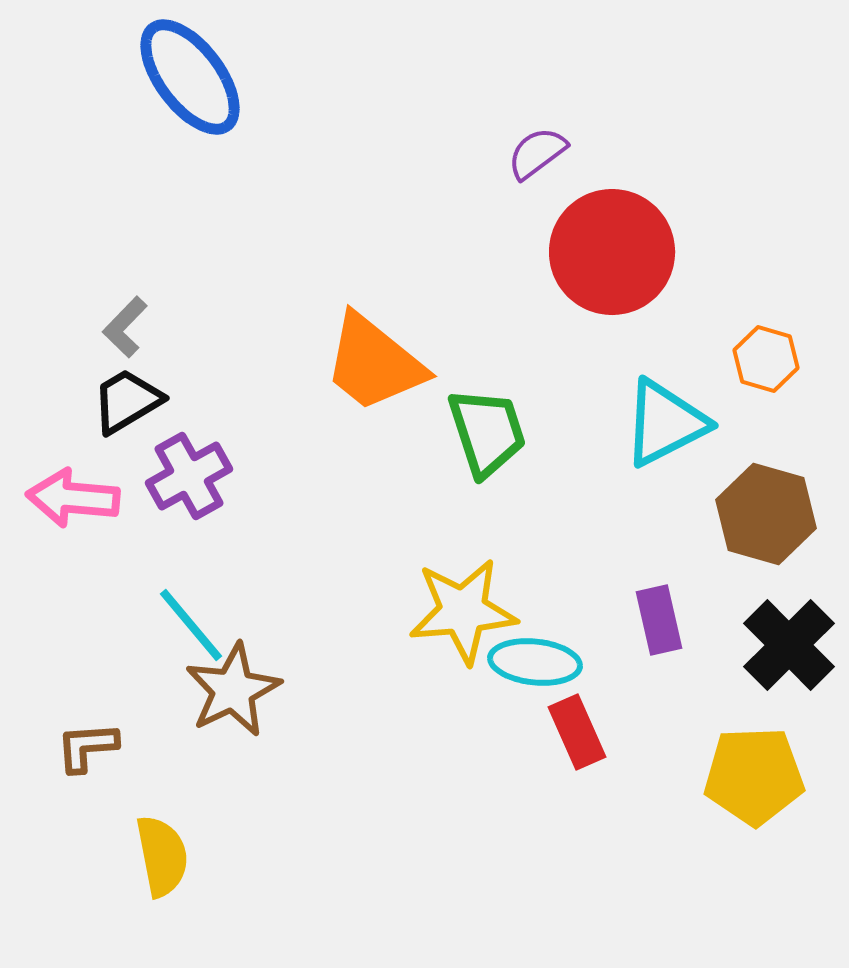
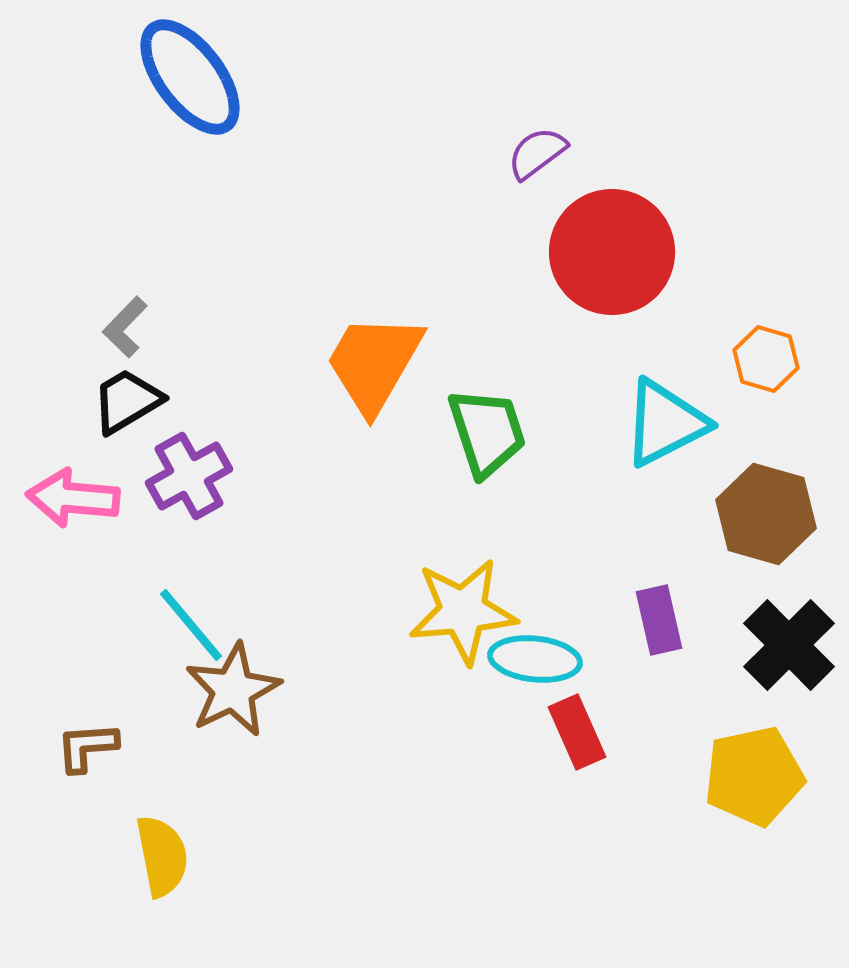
orange trapezoid: rotated 81 degrees clockwise
cyan ellipse: moved 3 px up
yellow pentagon: rotated 10 degrees counterclockwise
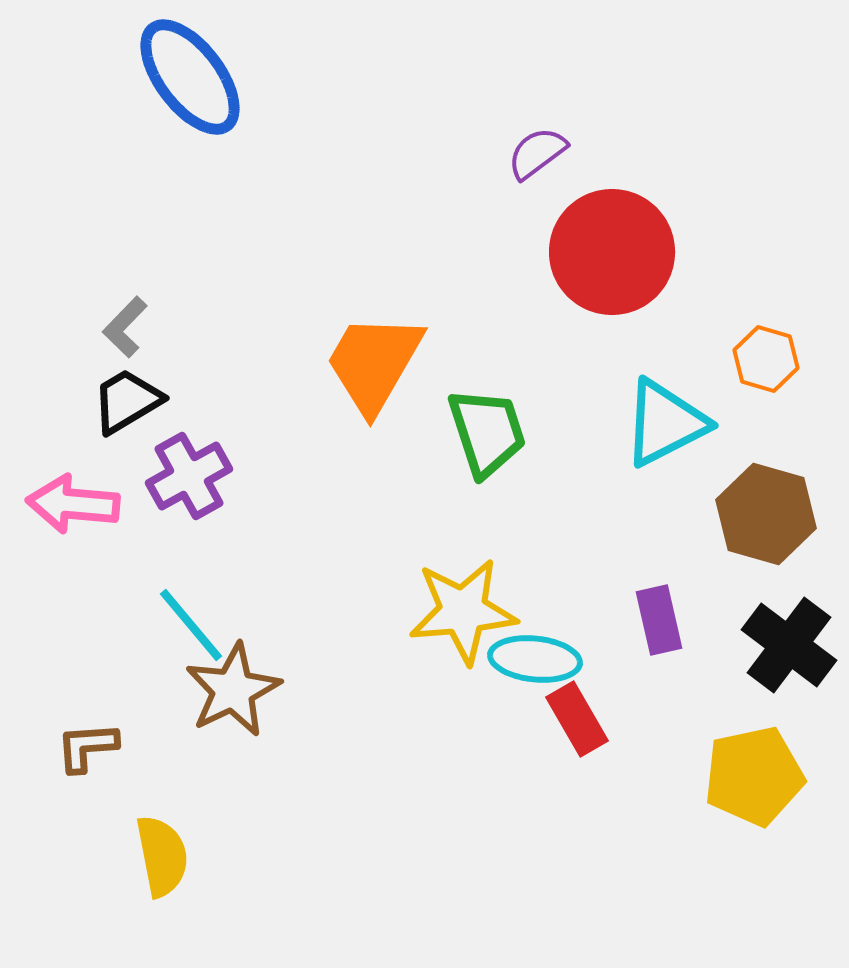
pink arrow: moved 6 px down
black cross: rotated 8 degrees counterclockwise
red rectangle: moved 13 px up; rotated 6 degrees counterclockwise
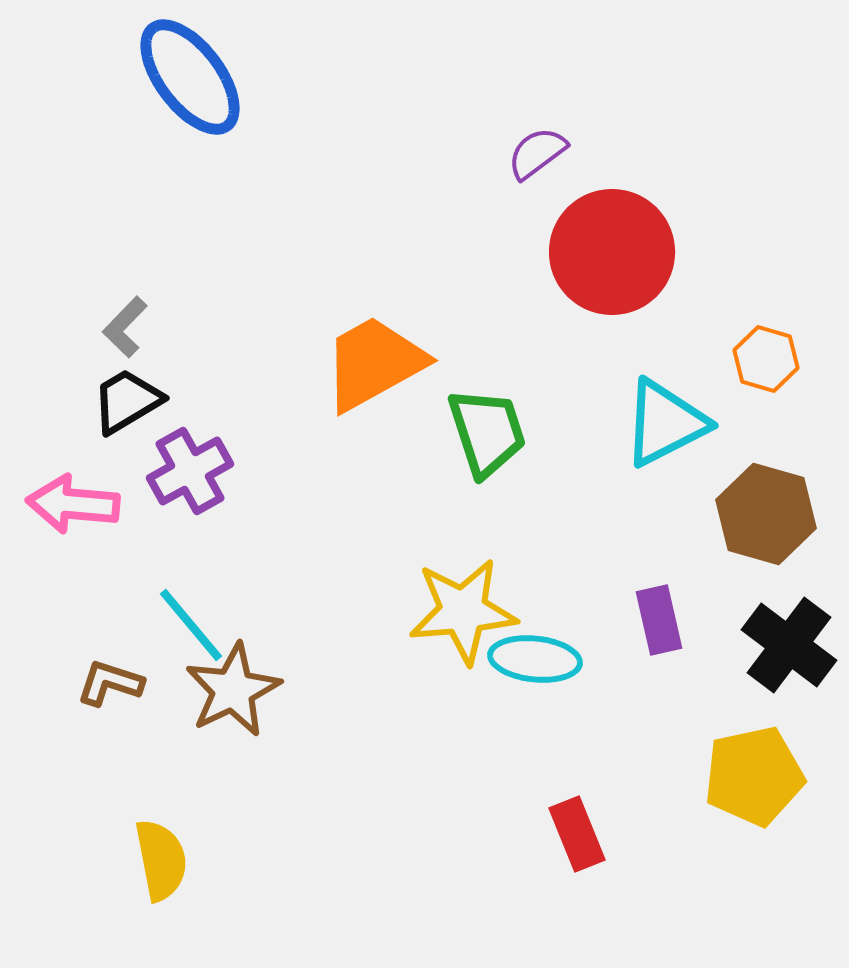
orange trapezoid: rotated 31 degrees clockwise
purple cross: moved 1 px right, 5 px up
red rectangle: moved 115 px down; rotated 8 degrees clockwise
brown L-shape: moved 23 px right, 64 px up; rotated 22 degrees clockwise
yellow semicircle: moved 1 px left, 4 px down
